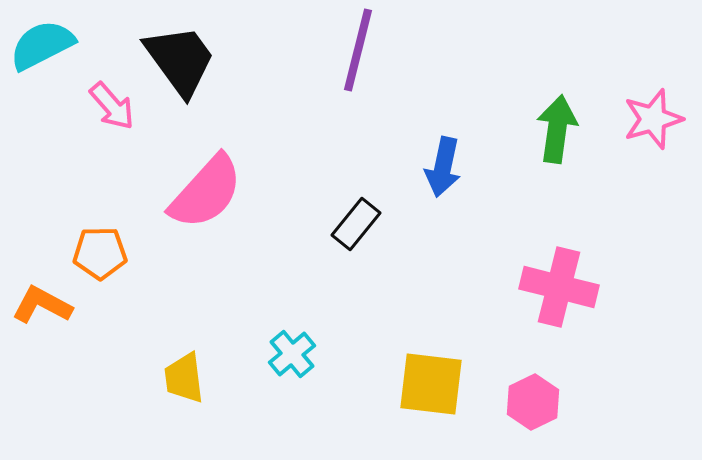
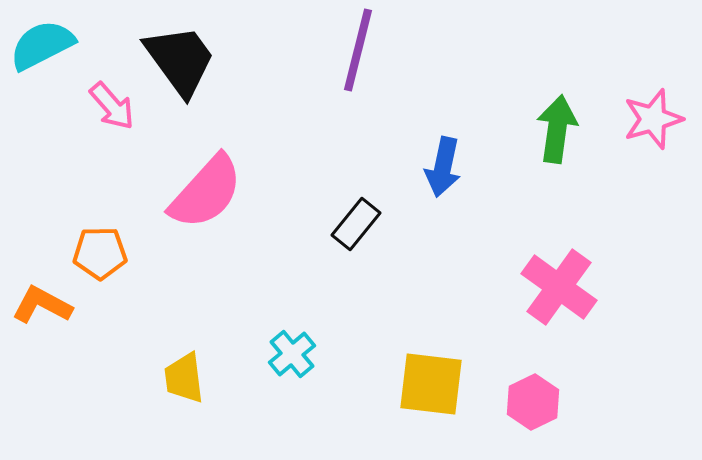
pink cross: rotated 22 degrees clockwise
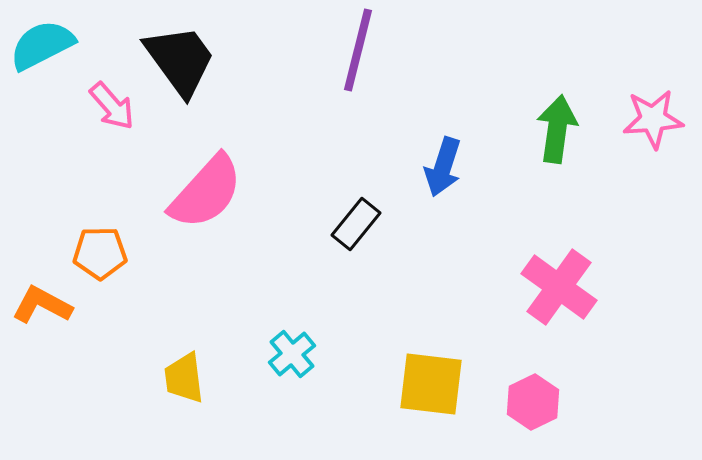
pink star: rotated 12 degrees clockwise
blue arrow: rotated 6 degrees clockwise
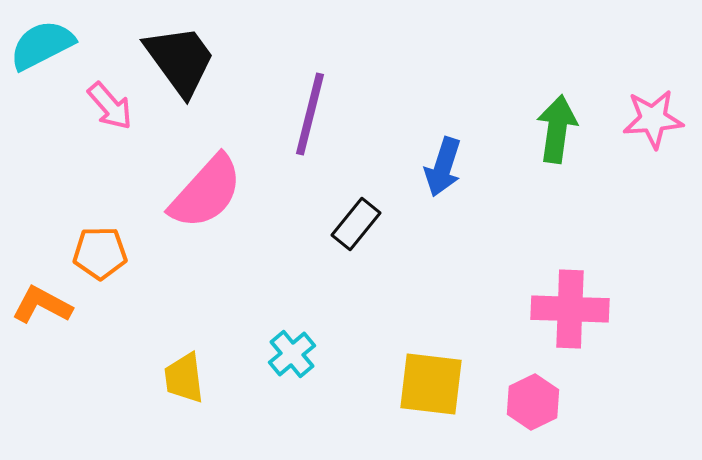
purple line: moved 48 px left, 64 px down
pink arrow: moved 2 px left
pink cross: moved 11 px right, 22 px down; rotated 34 degrees counterclockwise
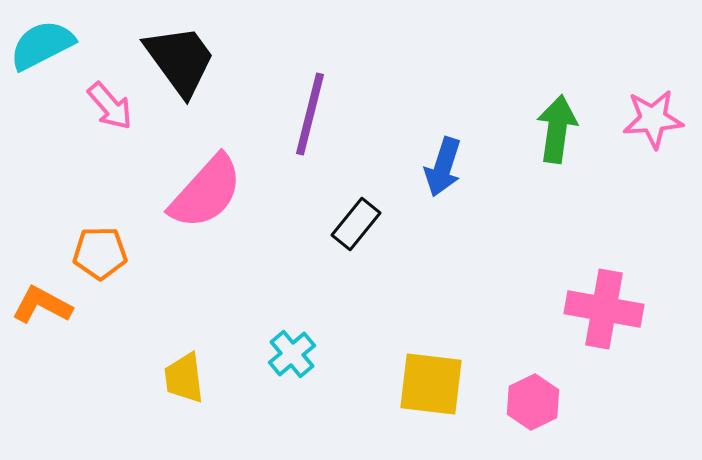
pink cross: moved 34 px right; rotated 8 degrees clockwise
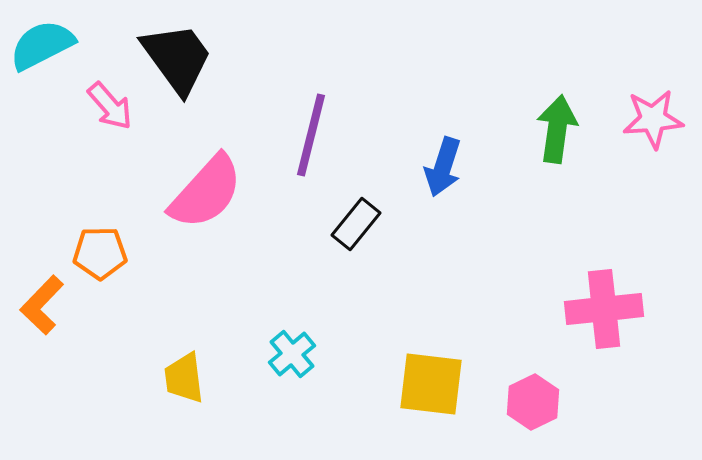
black trapezoid: moved 3 px left, 2 px up
purple line: moved 1 px right, 21 px down
orange L-shape: rotated 74 degrees counterclockwise
pink cross: rotated 16 degrees counterclockwise
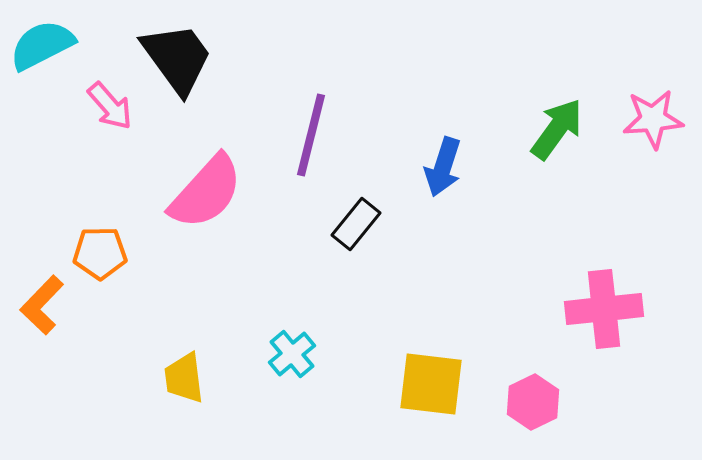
green arrow: rotated 28 degrees clockwise
